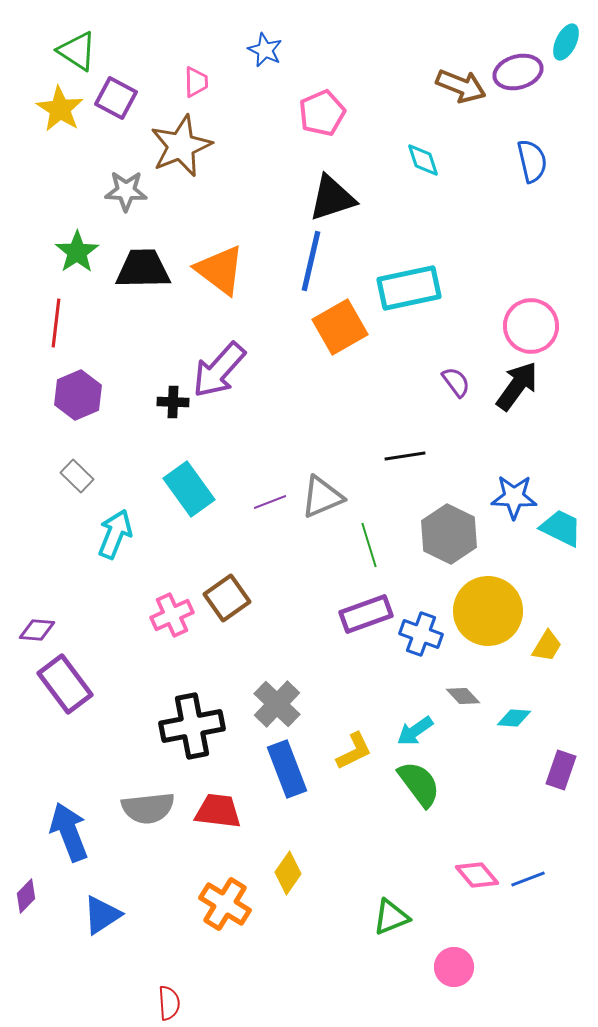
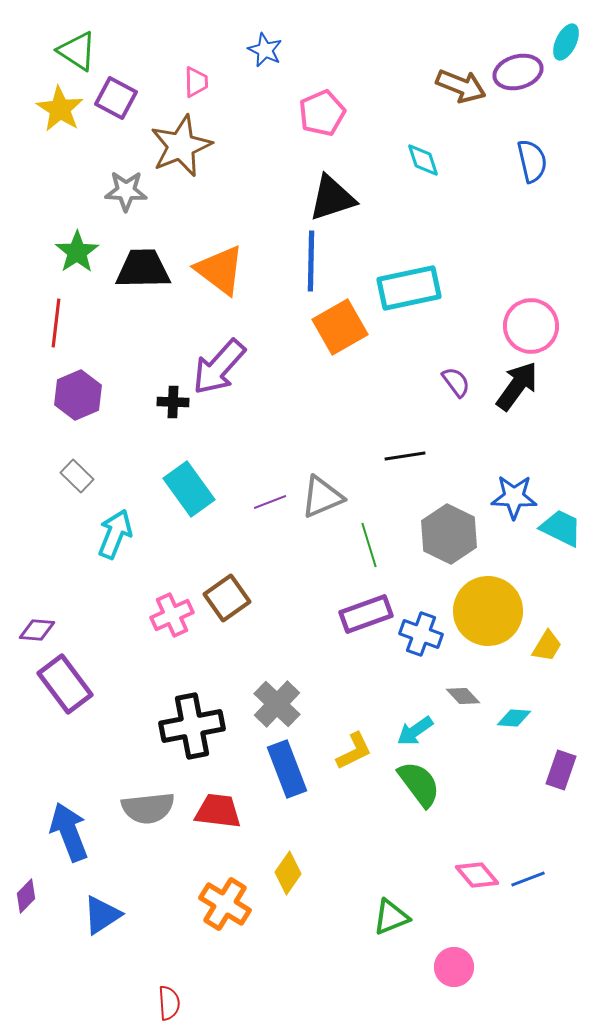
blue line at (311, 261): rotated 12 degrees counterclockwise
purple arrow at (219, 370): moved 3 px up
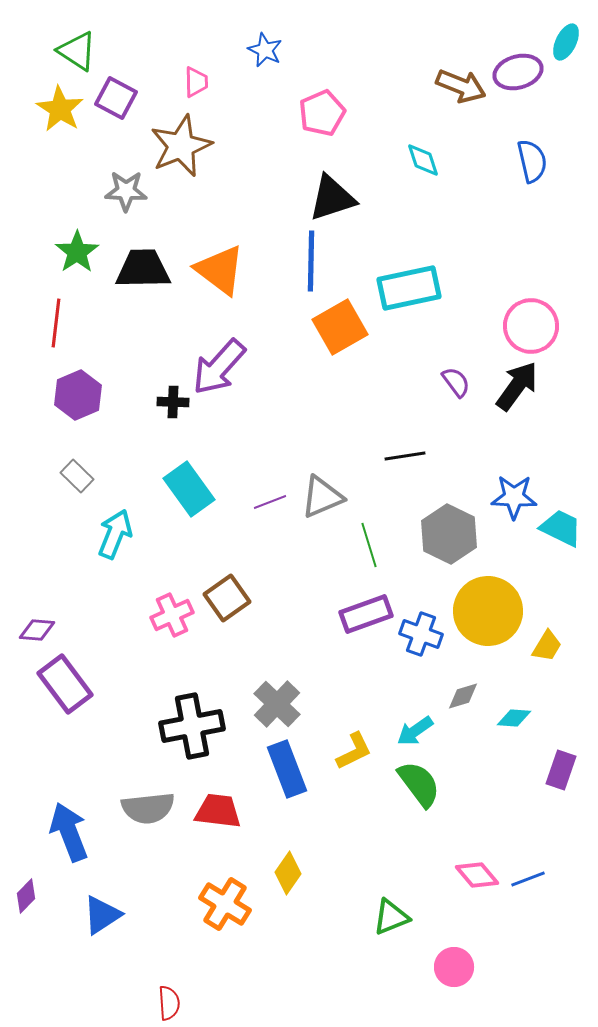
gray diamond at (463, 696): rotated 64 degrees counterclockwise
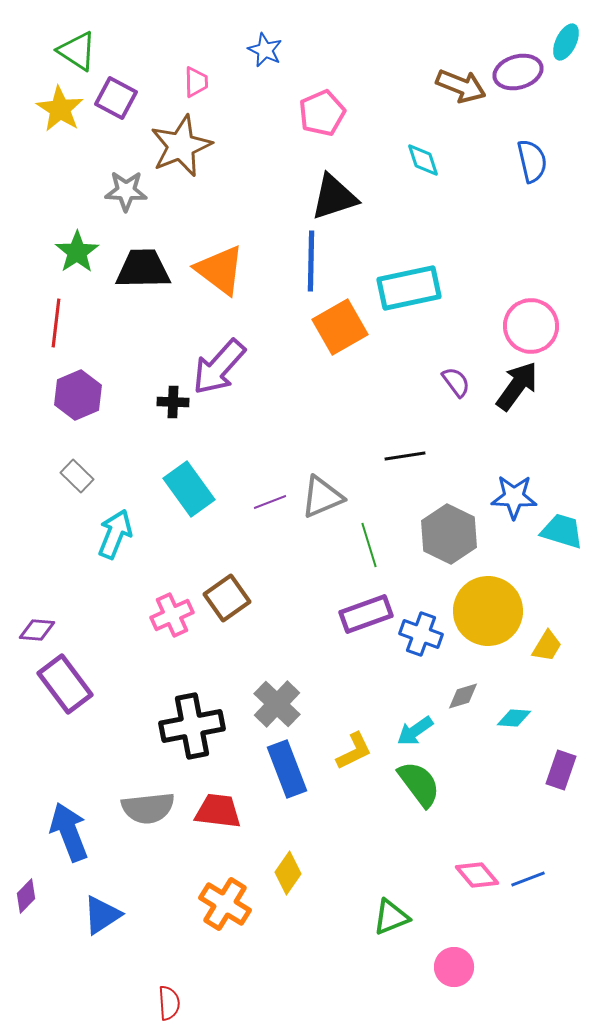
black triangle at (332, 198): moved 2 px right, 1 px up
cyan trapezoid at (561, 528): moved 1 px right, 3 px down; rotated 9 degrees counterclockwise
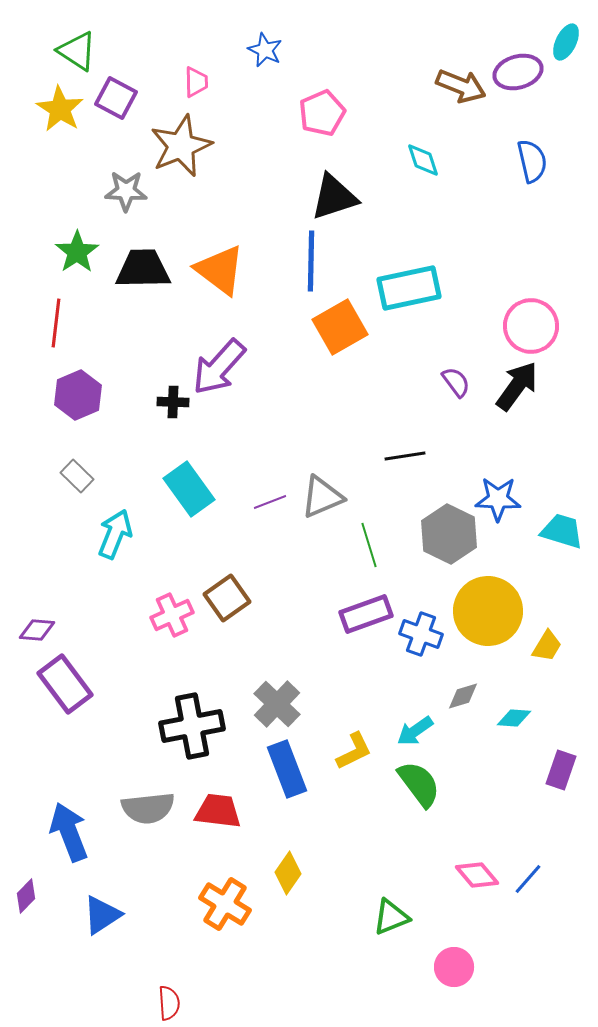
blue star at (514, 497): moved 16 px left, 2 px down
blue line at (528, 879): rotated 28 degrees counterclockwise
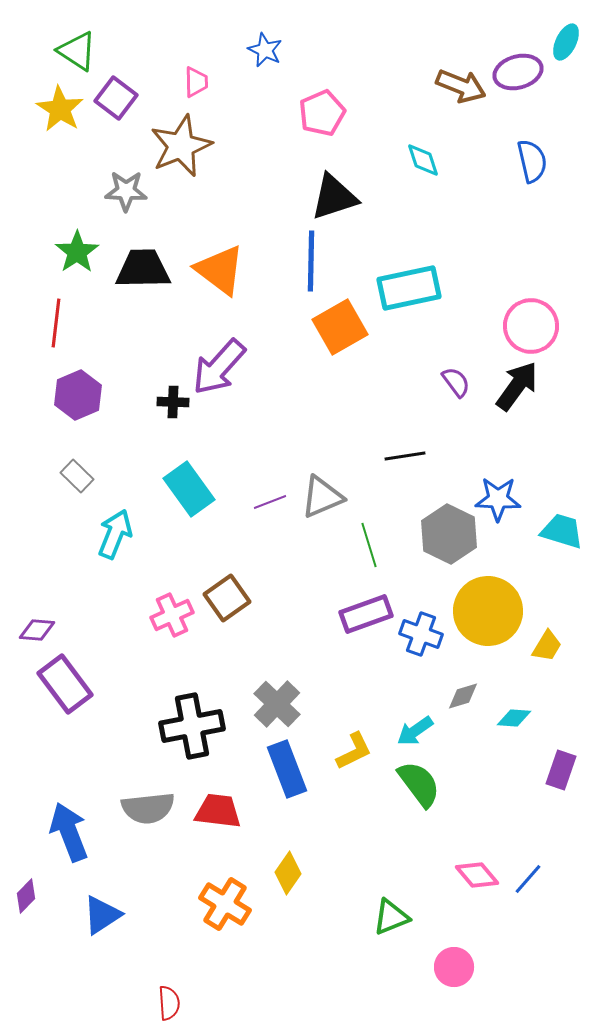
purple square at (116, 98): rotated 9 degrees clockwise
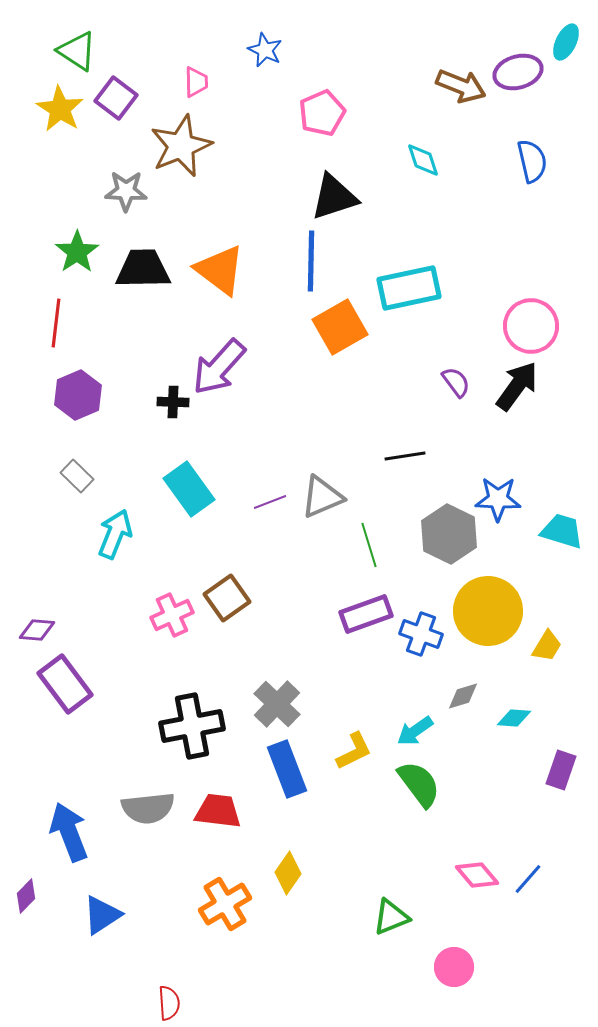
orange cross at (225, 904): rotated 27 degrees clockwise
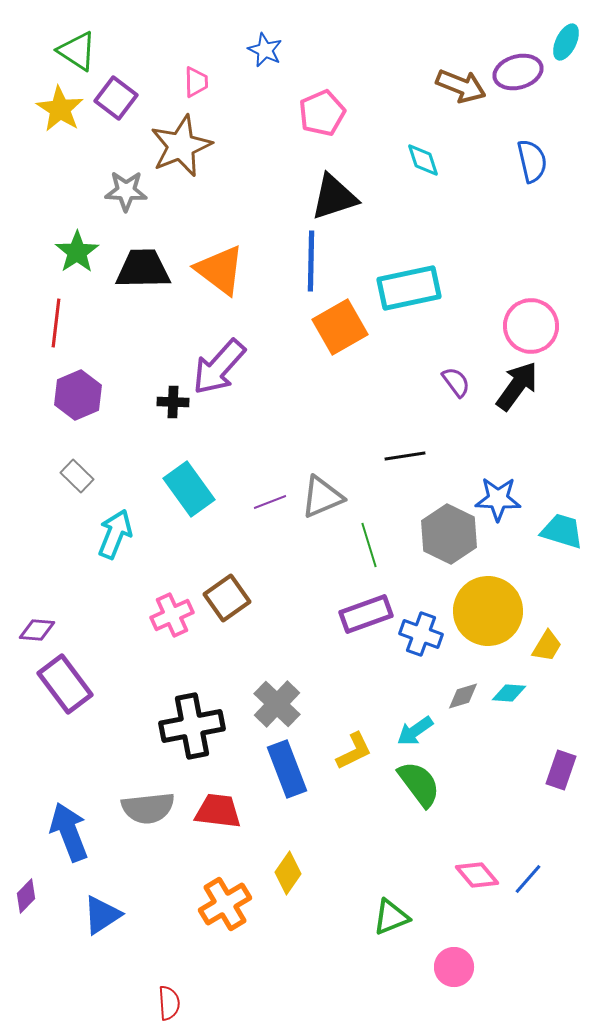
cyan diamond at (514, 718): moved 5 px left, 25 px up
